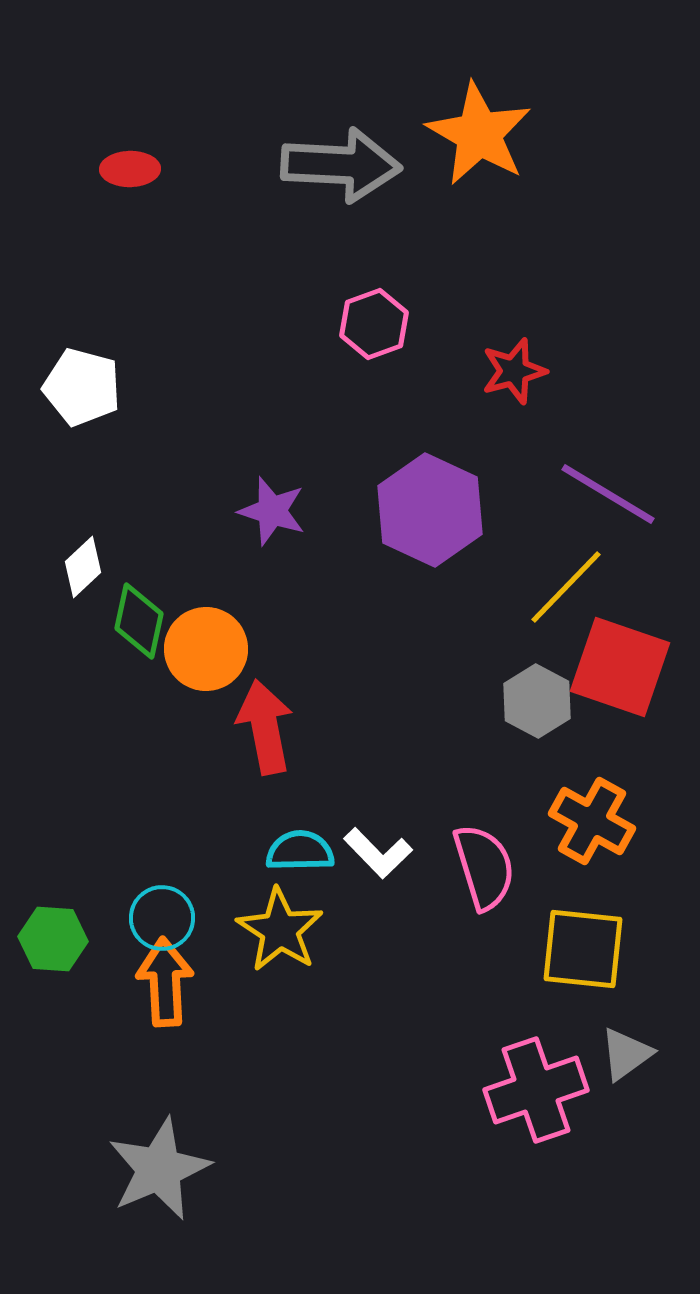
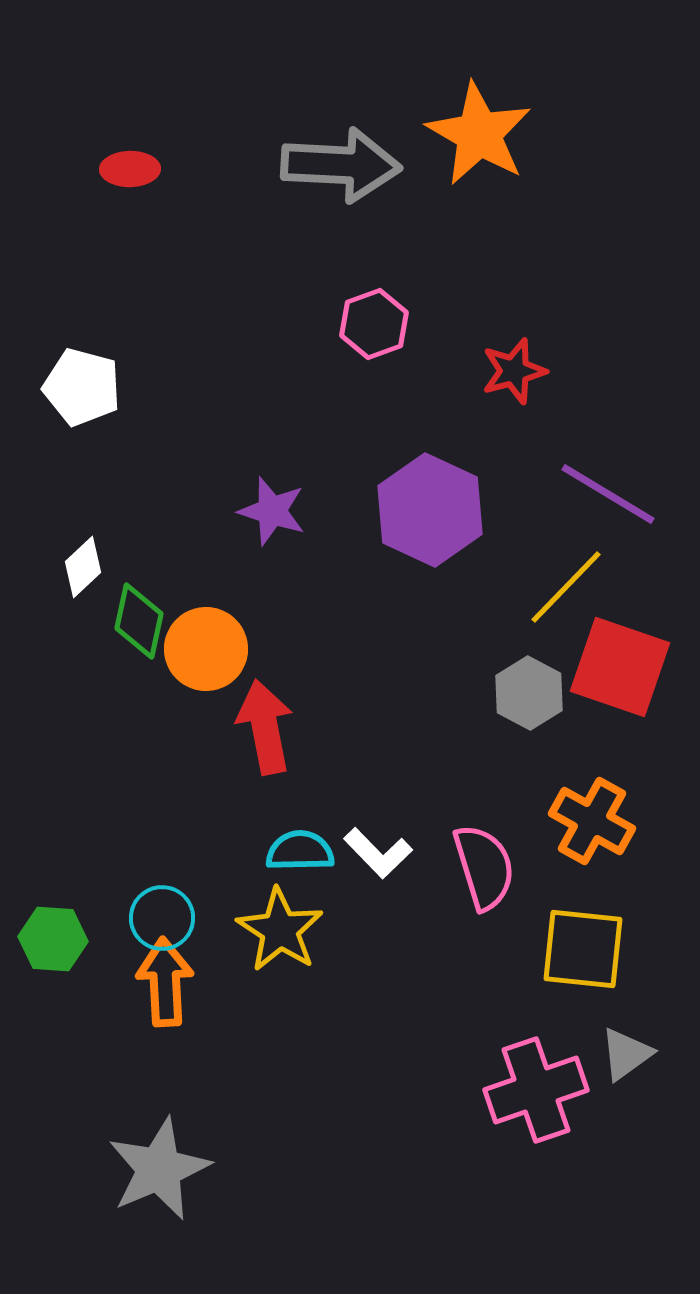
gray hexagon: moved 8 px left, 8 px up
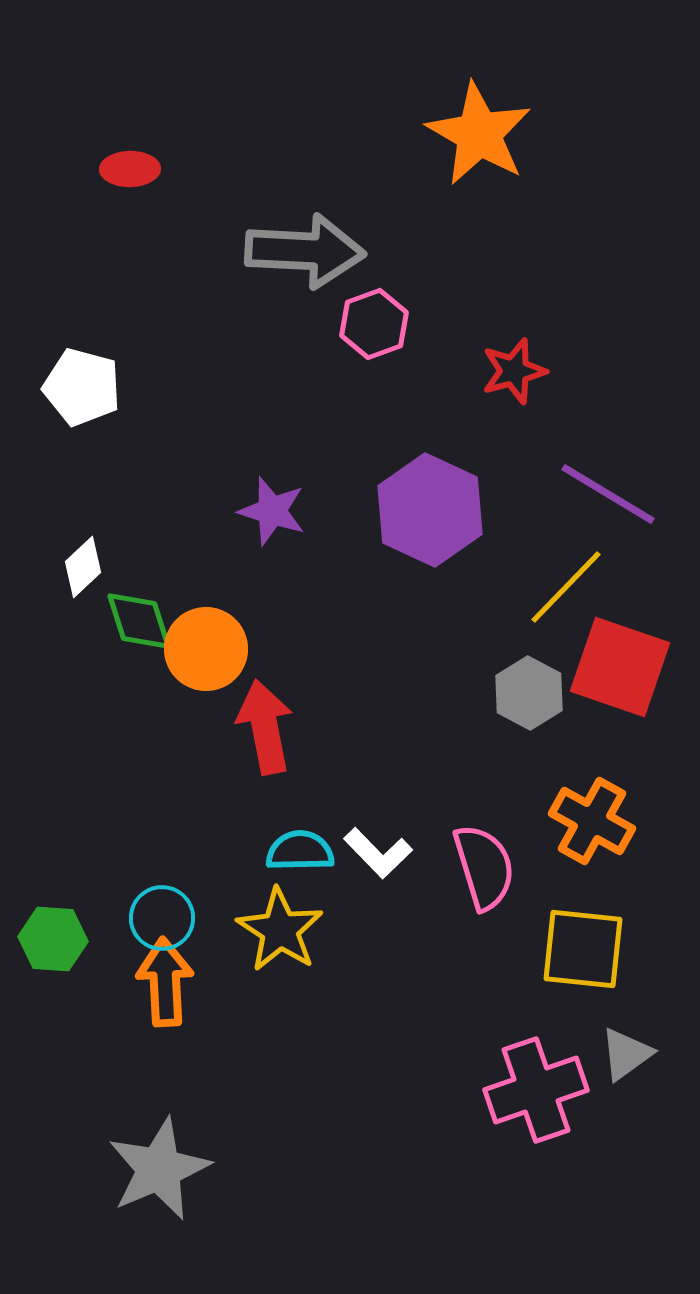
gray arrow: moved 36 px left, 86 px down
green diamond: rotated 30 degrees counterclockwise
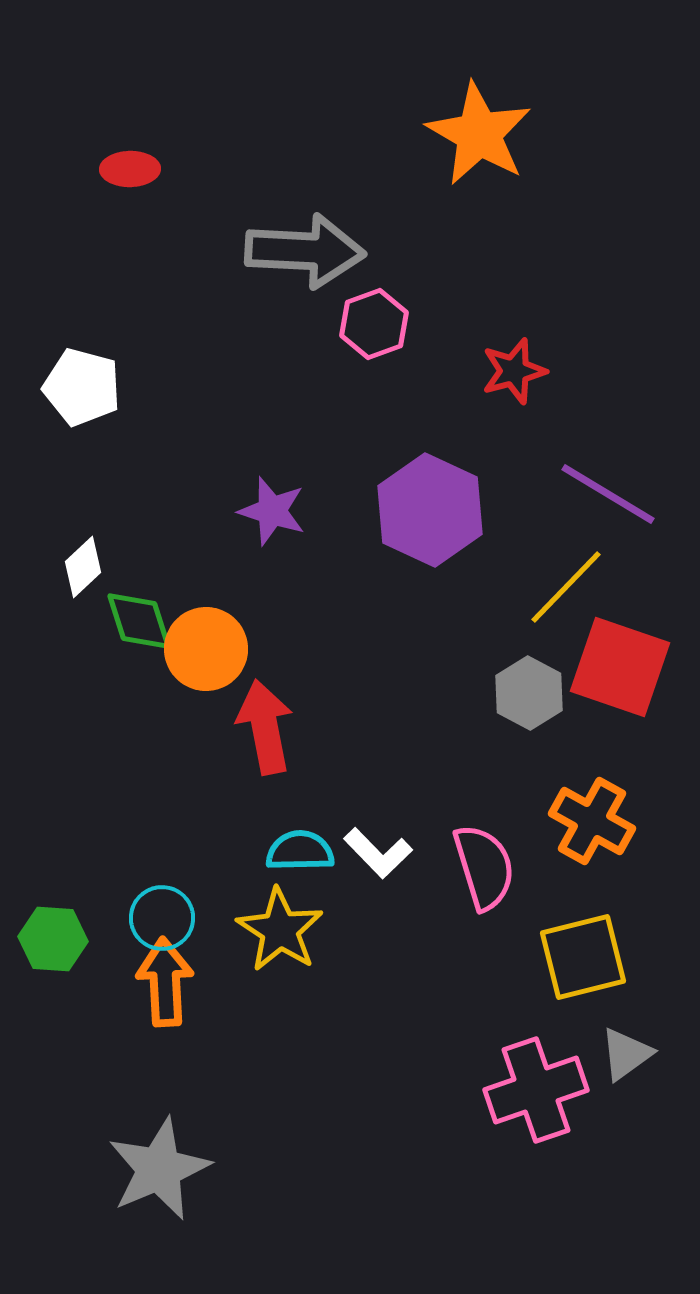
yellow square: moved 8 px down; rotated 20 degrees counterclockwise
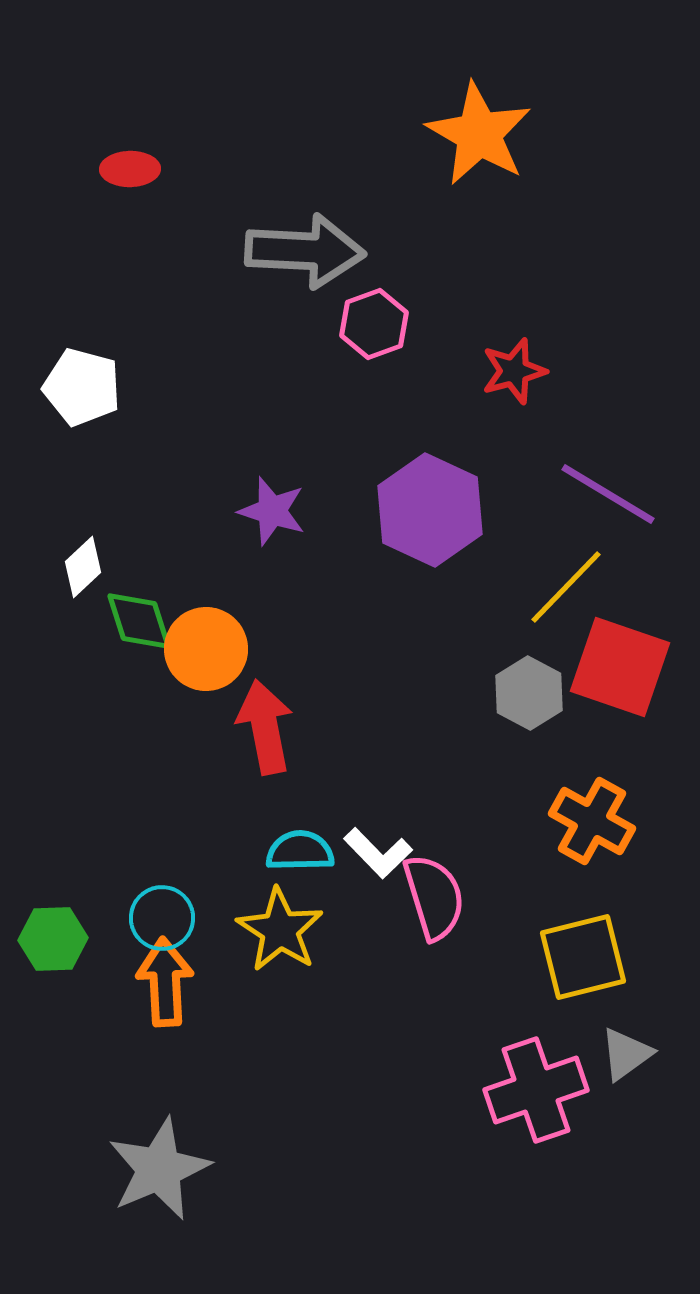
pink semicircle: moved 50 px left, 30 px down
green hexagon: rotated 6 degrees counterclockwise
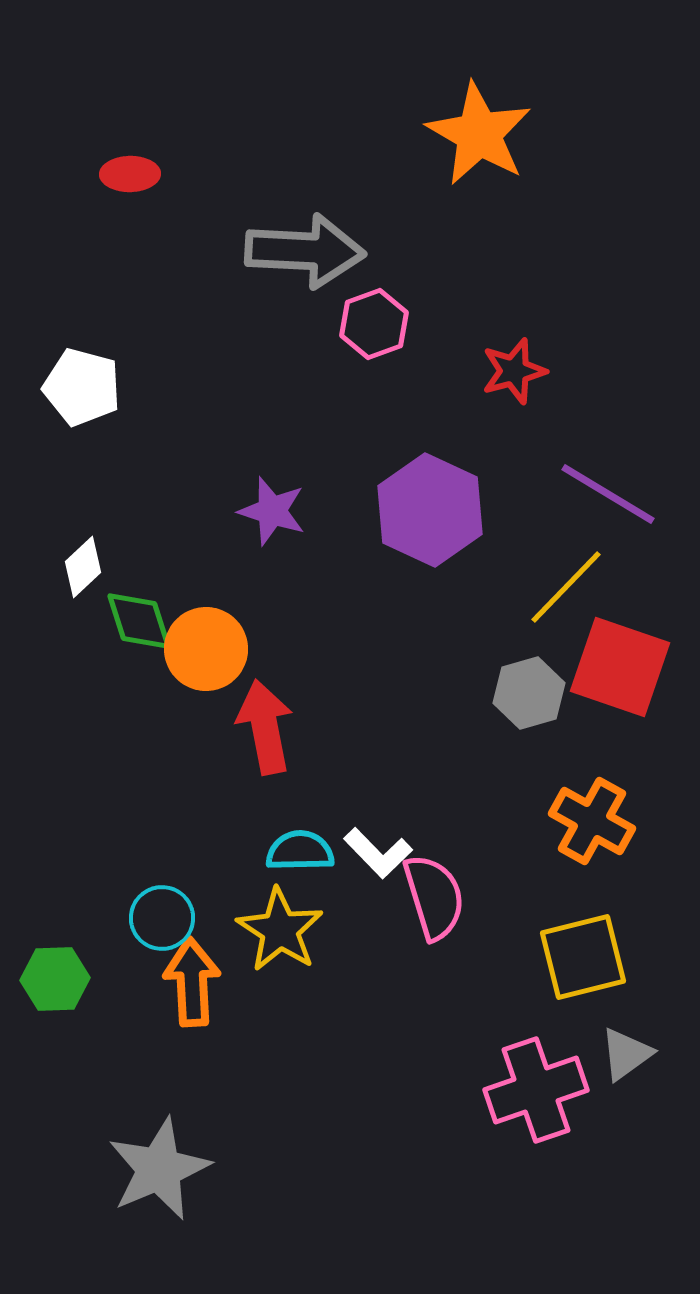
red ellipse: moved 5 px down
gray hexagon: rotated 16 degrees clockwise
green hexagon: moved 2 px right, 40 px down
orange arrow: moved 27 px right
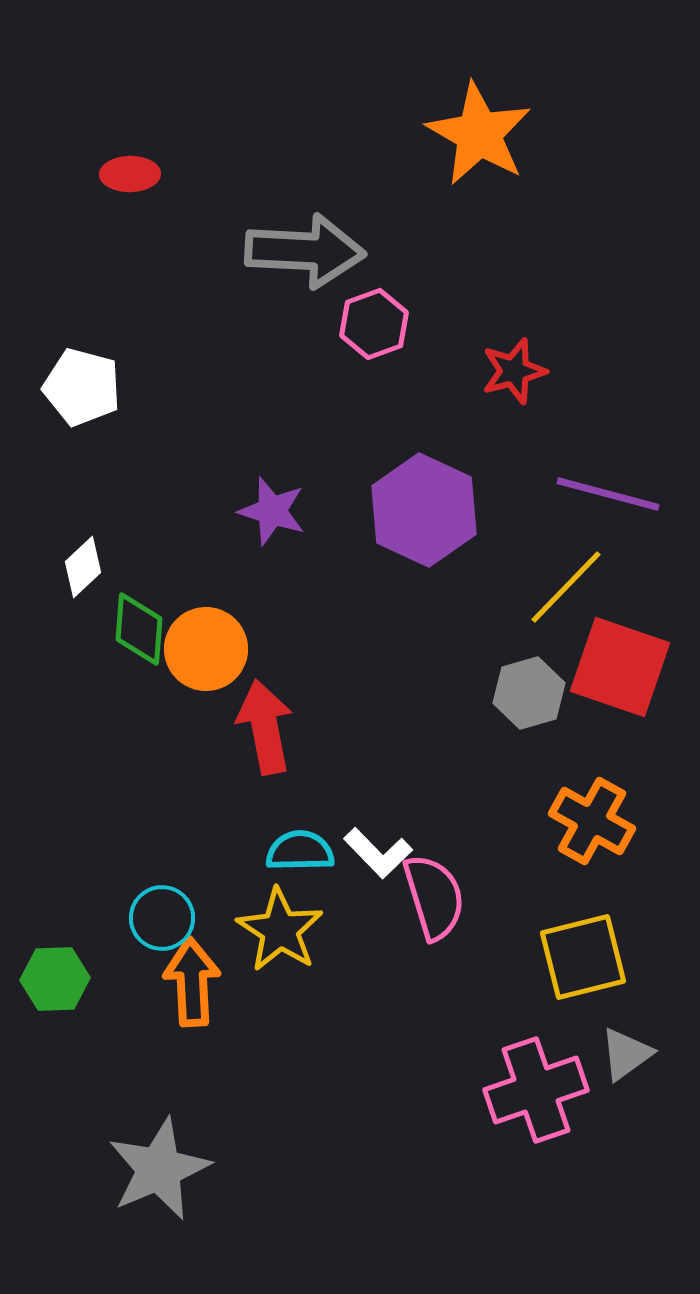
purple line: rotated 16 degrees counterclockwise
purple hexagon: moved 6 px left
green diamond: moved 8 px down; rotated 22 degrees clockwise
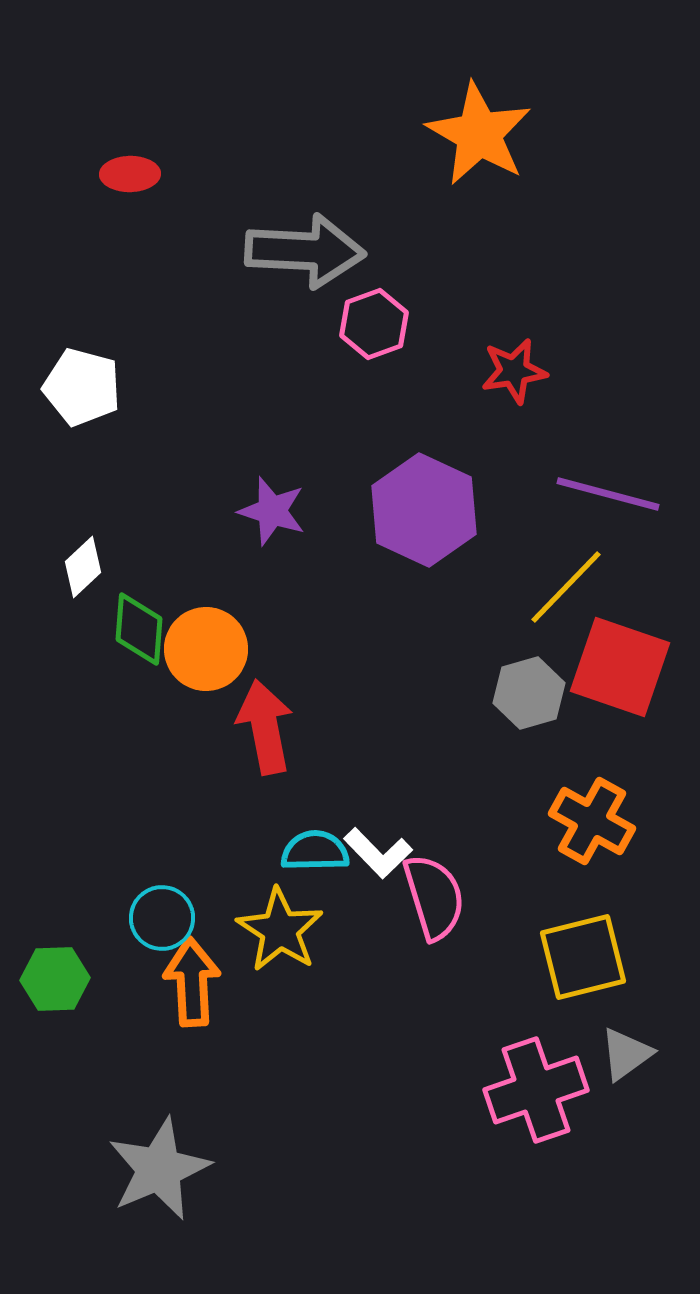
red star: rotated 6 degrees clockwise
cyan semicircle: moved 15 px right
